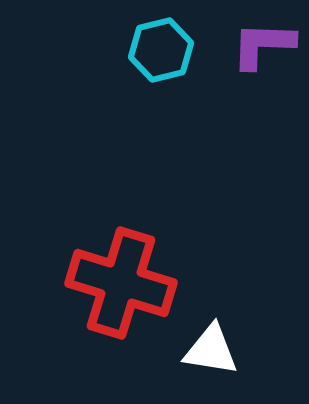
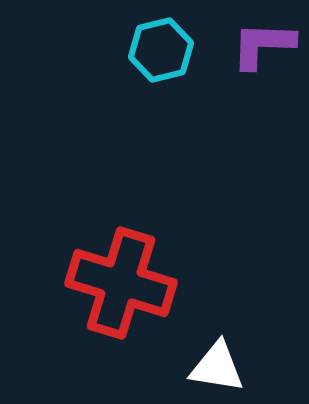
white triangle: moved 6 px right, 17 px down
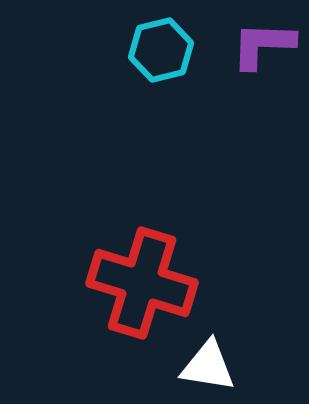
red cross: moved 21 px right
white triangle: moved 9 px left, 1 px up
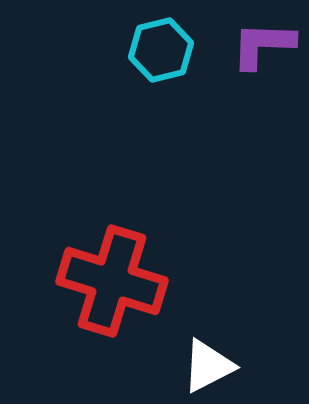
red cross: moved 30 px left, 2 px up
white triangle: rotated 36 degrees counterclockwise
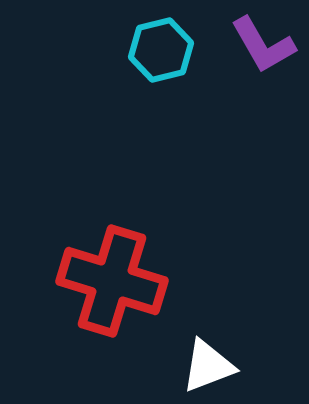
purple L-shape: rotated 122 degrees counterclockwise
white triangle: rotated 6 degrees clockwise
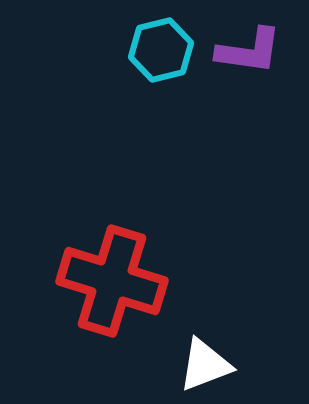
purple L-shape: moved 14 px left, 6 px down; rotated 52 degrees counterclockwise
white triangle: moved 3 px left, 1 px up
